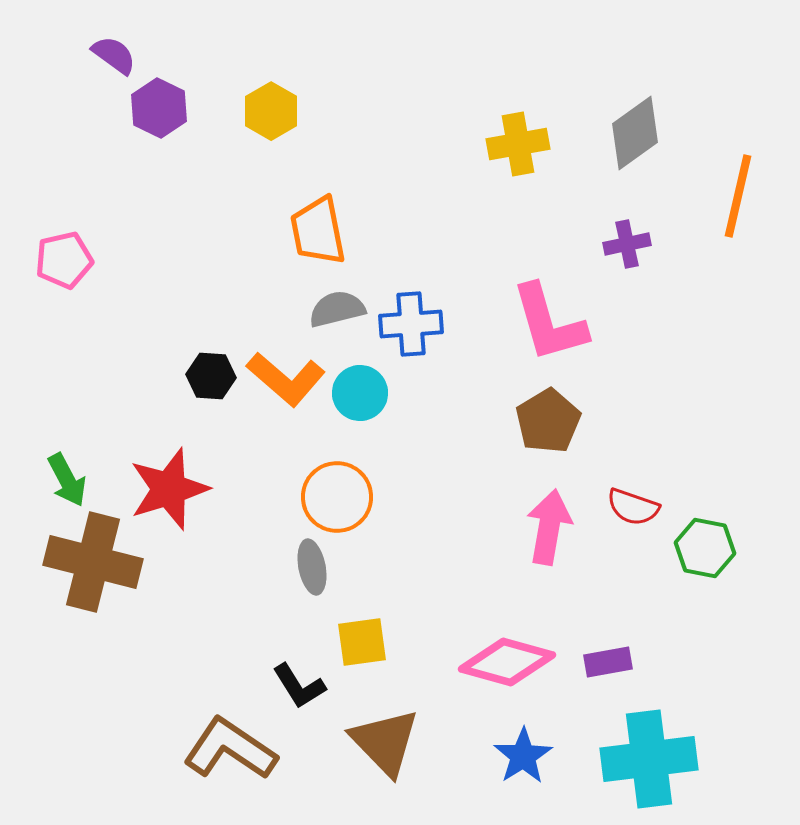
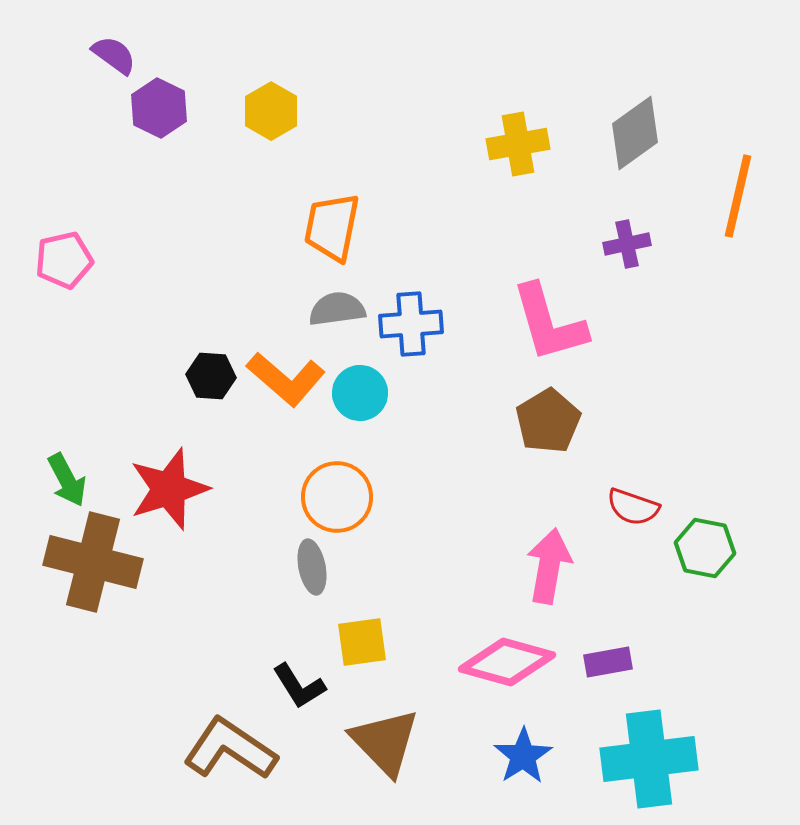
orange trapezoid: moved 14 px right, 4 px up; rotated 22 degrees clockwise
gray semicircle: rotated 6 degrees clockwise
pink arrow: moved 39 px down
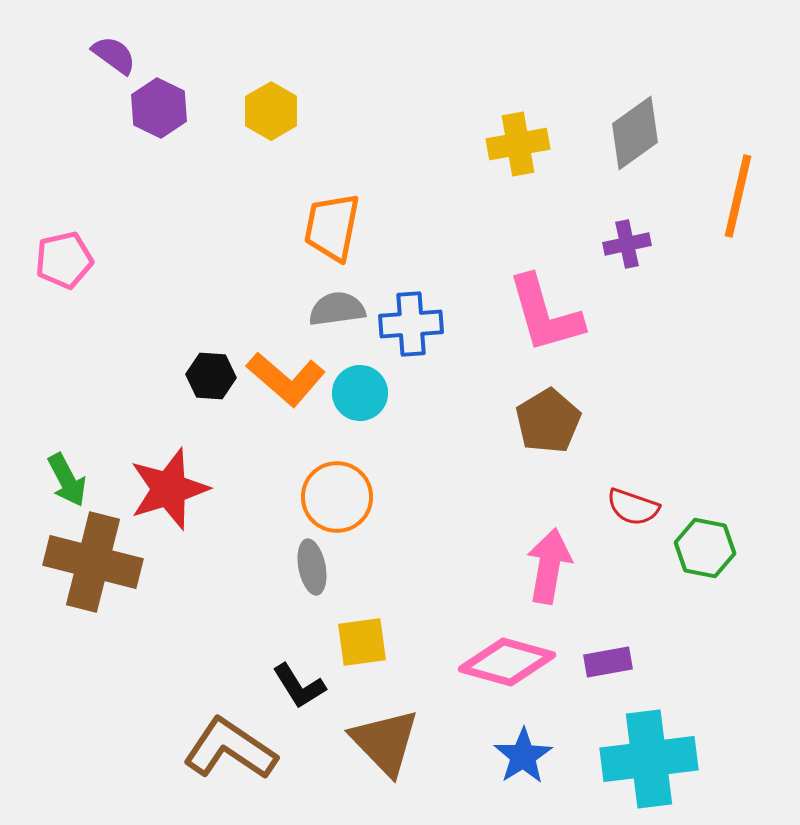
pink L-shape: moved 4 px left, 9 px up
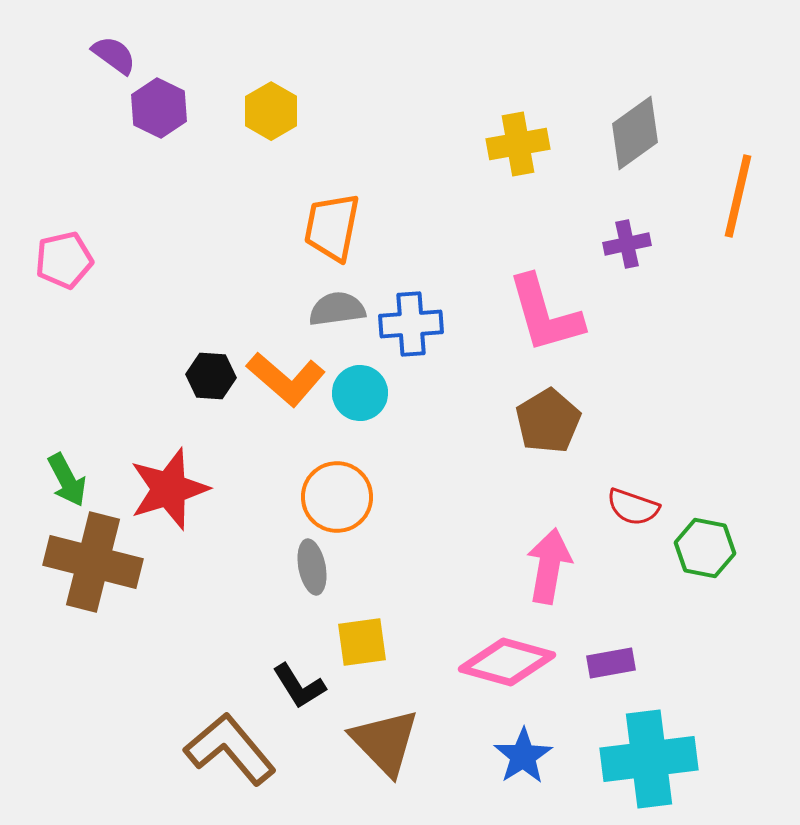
purple rectangle: moved 3 px right, 1 px down
brown L-shape: rotated 16 degrees clockwise
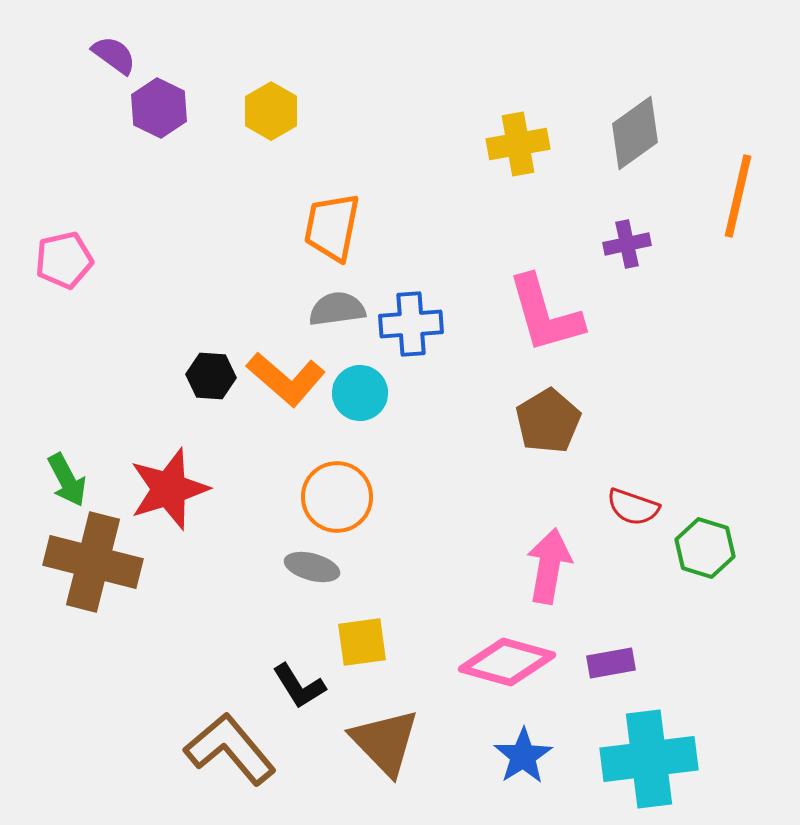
green hexagon: rotated 6 degrees clockwise
gray ellipse: rotated 64 degrees counterclockwise
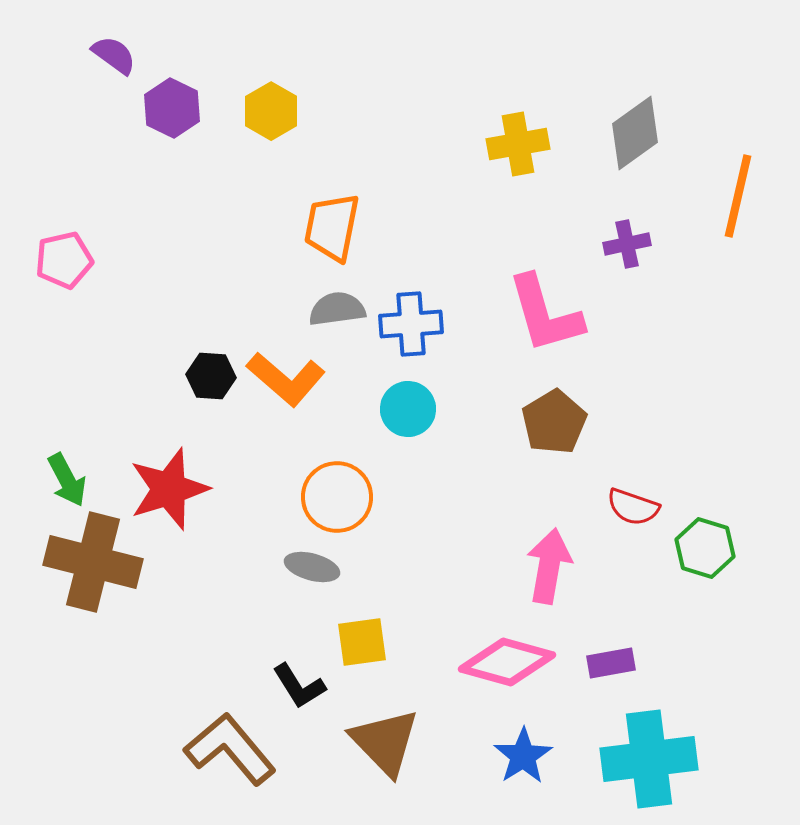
purple hexagon: moved 13 px right
cyan circle: moved 48 px right, 16 px down
brown pentagon: moved 6 px right, 1 px down
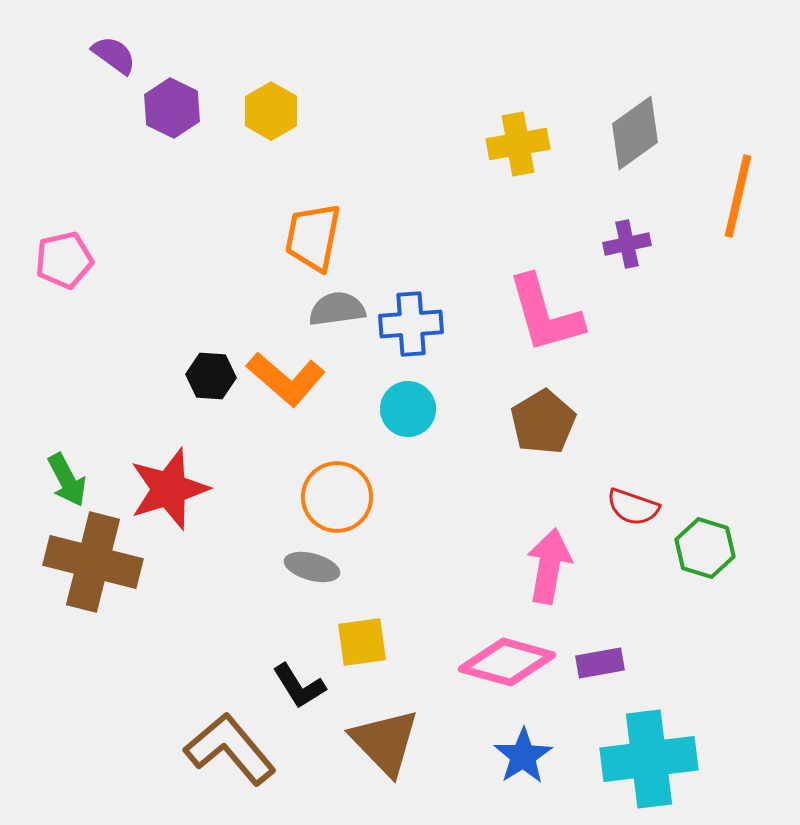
orange trapezoid: moved 19 px left, 10 px down
brown pentagon: moved 11 px left
purple rectangle: moved 11 px left
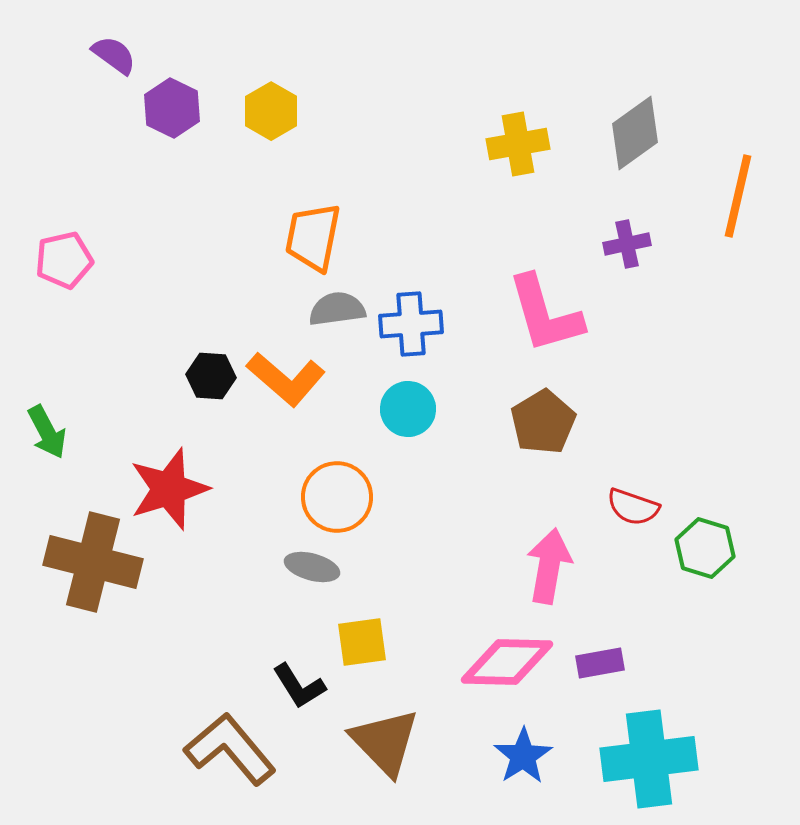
green arrow: moved 20 px left, 48 px up
pink diamond: rotated 14 degrees counterclockwise
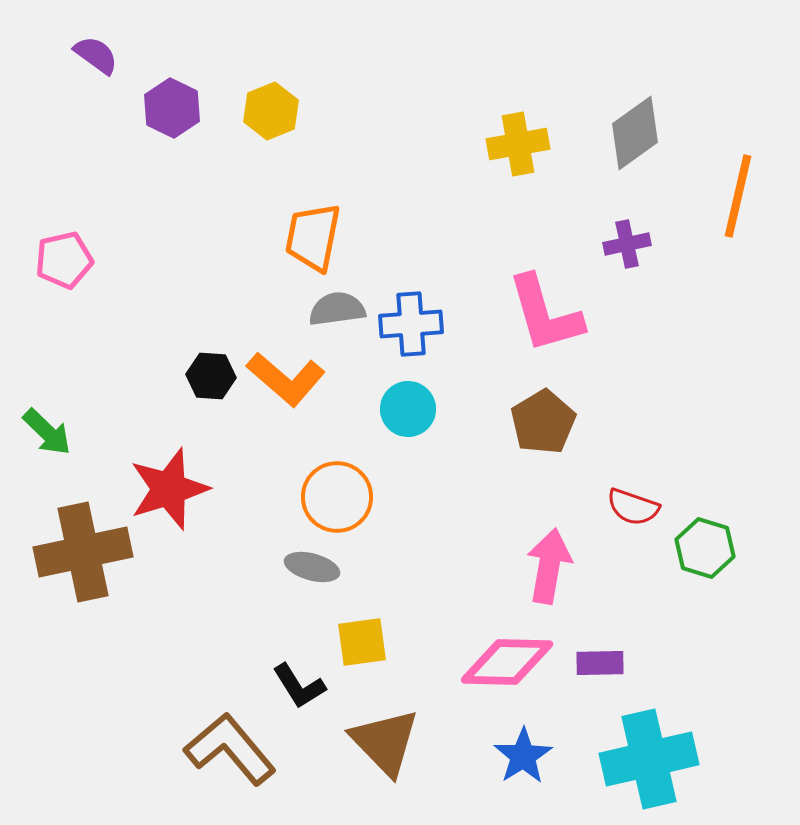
purple semicircle: moved 18 px left
yellow hexagon: rotated 8 degrees clockwise
green arrow: rotated 18 degrees counterclockwise
brown cross: moved 10 px left, 10 px up; rotated 26 degrees counterclockwise
purple rectangle: rotated 9 degrees clockwise
cyan cross: rotated 6 degrees counterclockwise
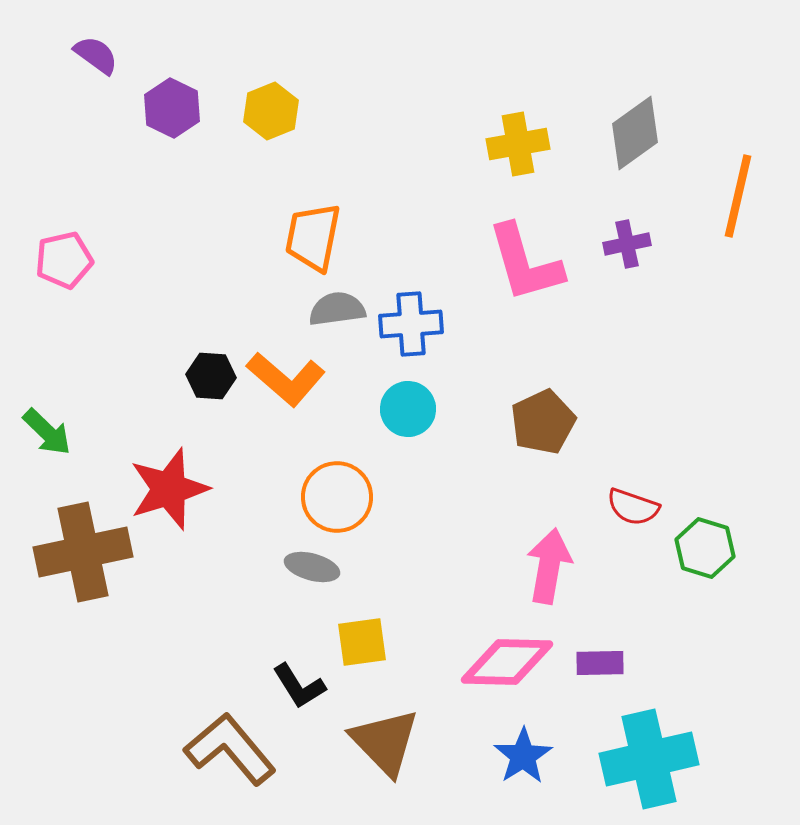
pink L-shape: moved 20 px left, 51 px up
brown pentagon: rotated 6 degrees clockwise
